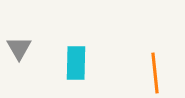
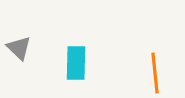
gray triangle: rotated 16 degrees counterclockwise
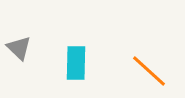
orange line: moved 6 px left, 2 px up; rotated 42 degrees counterclockwise
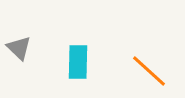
cyan rectangle: moved 2 px right, 1 px up
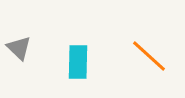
orange line: moved 15 px up
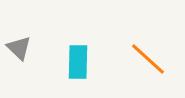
orange line: moved 1 px left, 3 px down
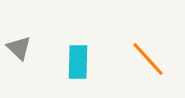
orange line: rotated 6 degrees clockwise
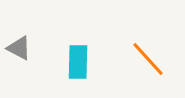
gray triangle: rotated 16 degrees counterclockwise
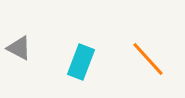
cyan rectangle: moved 3 px right; rotated 20 degrees clockwise
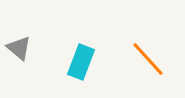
gray triangle: rotated 12 degrees clockwise
